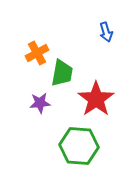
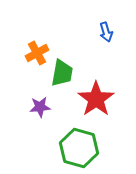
purple star: moved 4 px down
green hexagon: moved 2 px down; rotated 12 degrees clockwise
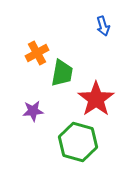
blue arrow: moved 3 px left, 6 px up
purple star: moved 7 px left, 4 px down
green hexagon: moved 1 px left, 6 px up
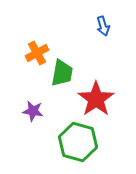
purple star: rotated 15 degrees clockwise
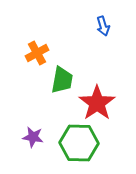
green trapezoid: moved 7 px down
red star: moved 1 px right, 4 px down
purple star: moved 26 px down
green hexagon: moved 1 px right, 1 px down; rotated 15 degrees counterclockwise
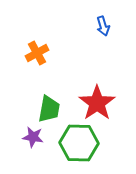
green trapezoid: moved 13 px left, 29 px down
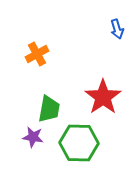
blue arrow: moved 14 px right, 3 px down
orange cross: moved 1 px down
red star: moved 6 px right, 6 px up
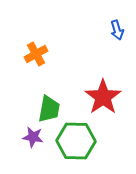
blue arrow: moved 1 px down
orange cross: moved 1 px left
green hexagon: moved 3 px left, 2 px up
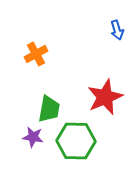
red star: moved 2 px right; rotated 12 degrees clockwise
